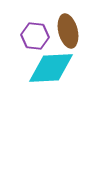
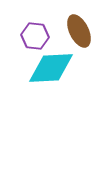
brown ellipse: moved 11 px right; rotated 12 degrees counterclockwise
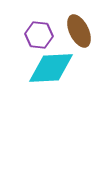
purple hexagon: moved 4 px right, 1 px up
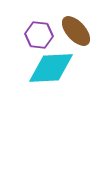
brown ellipse: moved 3 px left; rotated 16 degrees counterclockwise
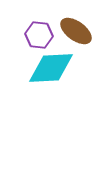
brown ellipse: rotated 12 degrees counterclockwise
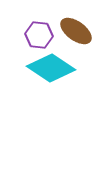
cyan diamond: rotated 36 degrees clockwise
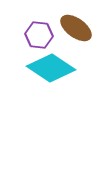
brown ellipse: moved 3 px up
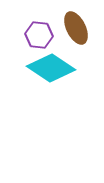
brown ellipse: rotated 28 degrees clockwise
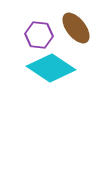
brown ellipse: rotated 12 degrees counterclockwise
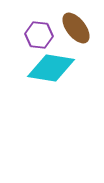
cyan diamond: rotated 24 degrees counterclockwise
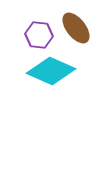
cyan diamond: moved 3 px down; rotated 15 degrees clockwise
